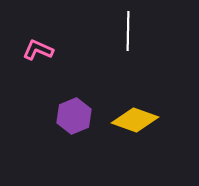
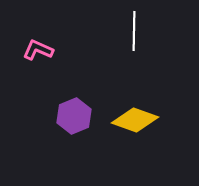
white line: moved 6 px right
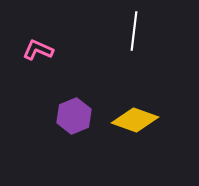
white line: rotated 6 degrees clockwise
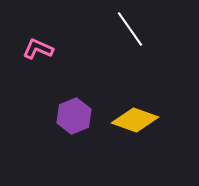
white line: moved 4 px left, 2 px up; rotated 42 degrees counterclockwise
pink L-shape: moved 1 px up
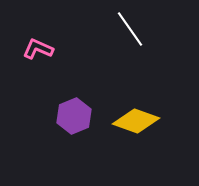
yellow diamond: moved 1 px right, 1 px down
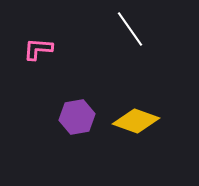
pink L-shape: rotated 20 degrees counterclockwise
purple hexagon: moved 3 px right, 1 px down; rotated 12 degrees clockwise
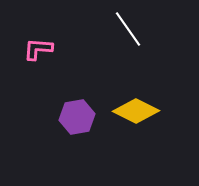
white line: moved 2 px left
yellow diamond: moved 10 px up; rotated 6 degrees clockwise
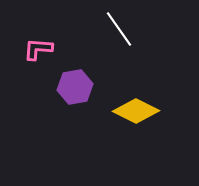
white line: moved 9 px left
purple hexagon: moved 2 px left, 30 px up
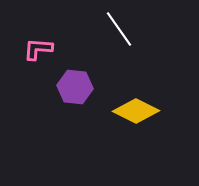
purple hexagon: rotated 16 degrees clockwise
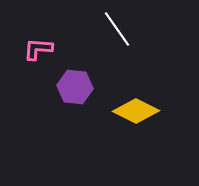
white line: moved 2 px left
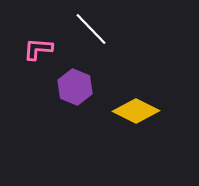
white line: moved 26 px left; rotated 9 degrees counterclockwise
purple hexagon: rotated 16 degrees clockwise
